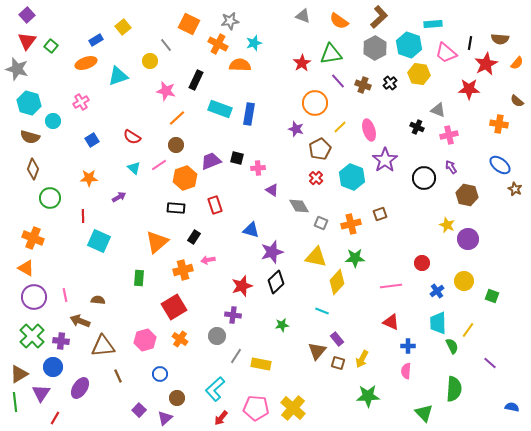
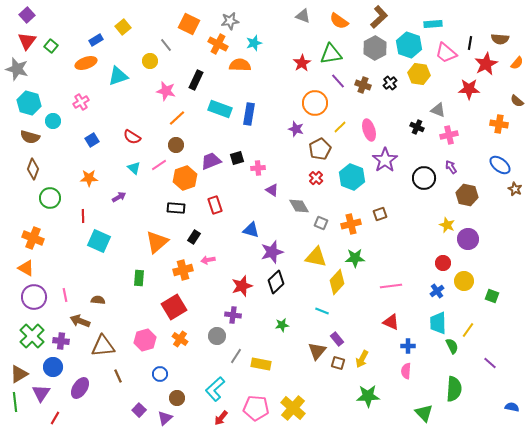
black square at (237, 158): rotated 32 degrees counterclockwise
red circle at (422, 263): moved 21 px right
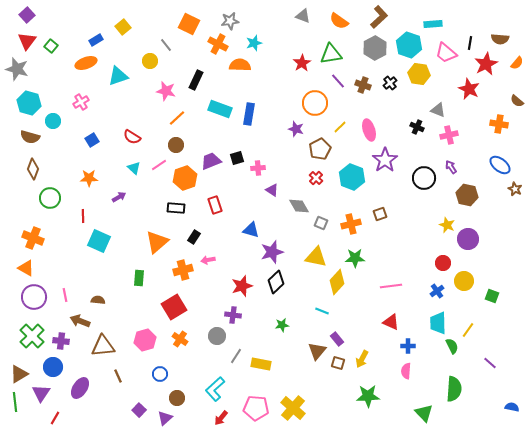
red star at (469, 89): rotated 25 degrees clockwise
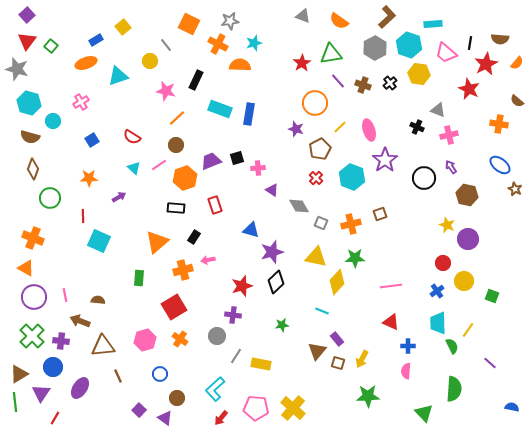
brown L-shape at (379, 17): moved 8 px right
purple triangle at (165, 418): rotated 42 degrees counterclockwise
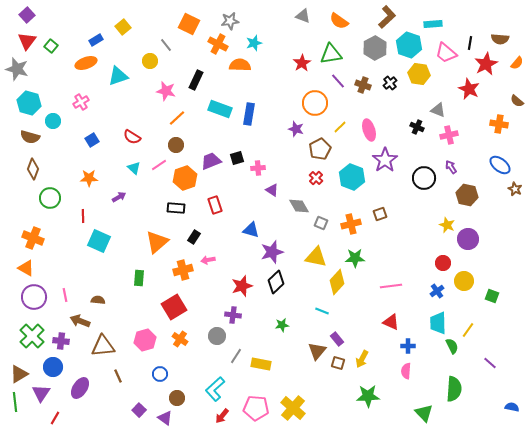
red arrow at (221, 418): moved 1 px right, 2 px up
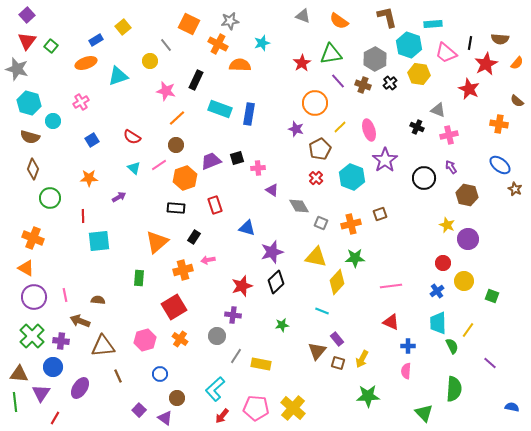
brown L-shape at (387, 17): rotated 60 degrees counterclockwise
cyan star at (254, 43): moved 8 px right
gray hexagon at (375, 48): moved 11 px down
blue triangle at (251, 230): moved 4 px left, 2 px up
cyan square at (99, 241): rotated 30 degrees counterclockwise
brown triangle at (19, 374): rotated 36 degrees clockwise
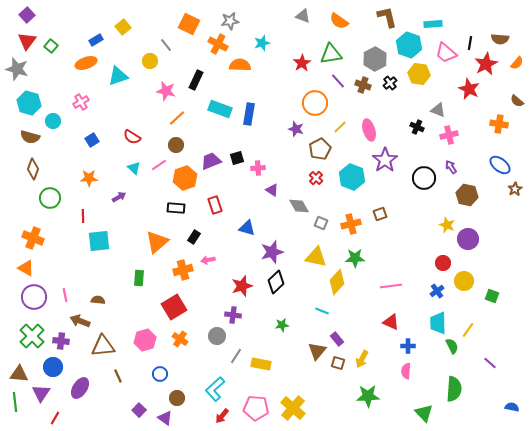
brown star at (515, 189): rotated 16 degrees clockwise
